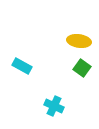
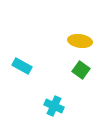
yellow ellipse: moved 1 px right
green square: moved 1 px left, 2 px down
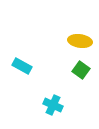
cyan cross: moved 1 px left, 1 px up
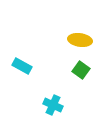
yellow ellipse: moved 1 px up
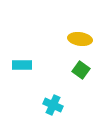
yellow ellipse: moved 1 px up
cyan rectangle: moved 1 px up; rotated 30 degrees counterclockwise
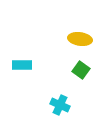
cyan cross: moved 7 px right
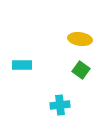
cyan cross: rotated 30 degrees counterclockwise
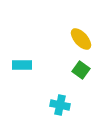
yellow ellipse: moved 1 px right; rotated 40 degrees clockwise
cyan cross: rotated 18 degrees clockwise
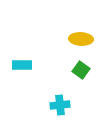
yellow ellipse: rotated 45 degrees counterclockwise
cyan cross: rotated 18 degrees counterclockwise
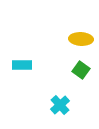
cyan cross: rotated 36 degrees counterclockwise
